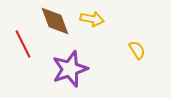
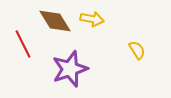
brown diamond: rotated 12 degrees counterclockwise
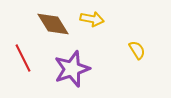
brown diamond: moved 2 px left, 3 px down
red line: moved 14 px down
purple star: moved 2 px right
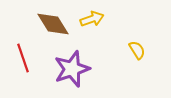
yellow arrow: rotated 30 degrees counterclockwise
red line: rotated 8 degrees clockwise
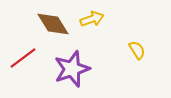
red line: rotated 72 degrees clockwise
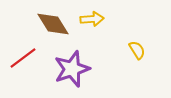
yellow arrow: rotated 15 degrees clockwise
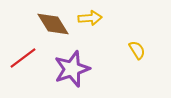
yellow arrow: moved 2 px left, 1 px up
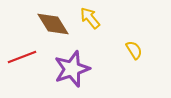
yellow arrow: rotated 125 degrees counterclockwise
yellow semicircle: moved 3 px left
red line: moved 1 px left, 1 px up; rotated 16 degrees clockwise
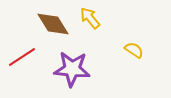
yellow semicircle: rotated 24 degrees counterclockwise
red line: rotated 12 degrees counterclockwise
purple star: rotated 24 degrees clockwise
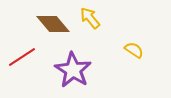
brown diamond: rotated 8 degrees counterclockwise
purple star: moved 1 px right, 1 px down; rotated 27 degrees clockwise
